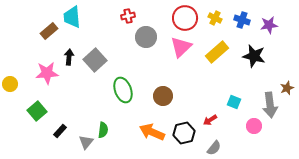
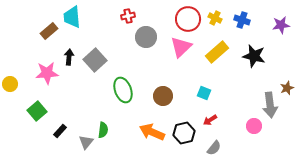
red circle: moved 3 px right, 1 px down
purple star: moved 12 px right
cyan square: moved 30 px left, 9 px up
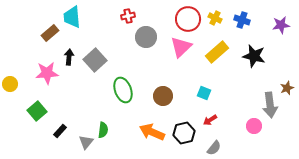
brown rectangle: moved 1 px right, 2 px down
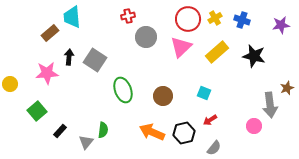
yellow cross: rotated 32 degrees clockwise
gray square: rotated 15 degrees counterclockwise
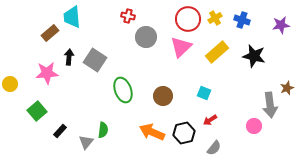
red cross: rotated 24 degrees clockwise
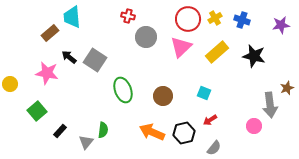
black arrow: rotated 56 degrees counterclockwise
pink star: rotated 15 degrees clockwise
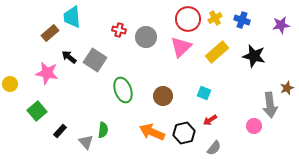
red cross: moved 9 px left, 14 px down
gray triangle: rotated 21 degrees counterclockwise
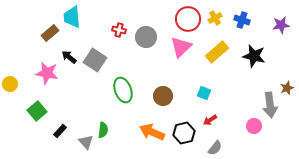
gray semicircle: moved 1 px right
